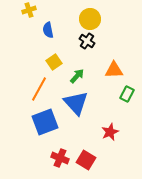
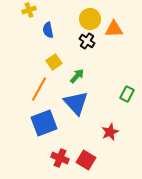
orange triangle: moved 41 px up
blue square: moved 1 px left, 1 px down
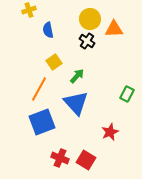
blue square: moved 2 px left, 1 px up
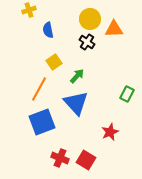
black cross: moved 1 px down
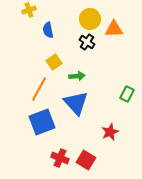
green arrow: rotated 42 degrees clockwise
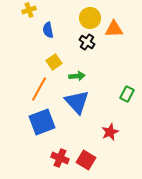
yellow circle: moved 1 px up
blue triangle: moved 1 px right, 1 px up
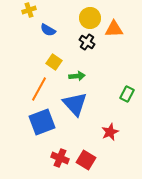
blue semicircle: rotated 49 degrees counterclockwise
yellow square: rotated 21 degrees counterclockwise
blue triangle: moved 2 px left, 2 px down
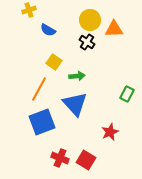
yellow circle: moved 2 px down
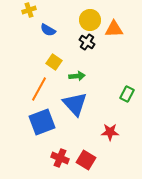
red star: rotated 24 degrees clockwise
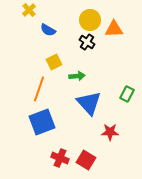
yellow cross: rotated 24 degrees counterclockwise
yellow square: rotated 28 degrees clockwise
orange line: rotated 10 degrees counterclockwise
blue triangle: moved 14 px right, 1 px up
